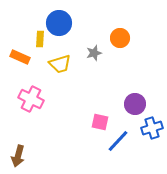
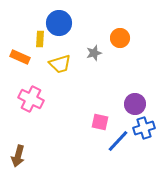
blue cross: moved 8 px left
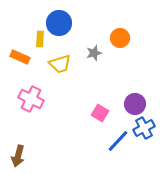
pink square: moved 9 px up; rotated 18 degrees clockwise
blue cross: rotated 10 degrees counterclockwise
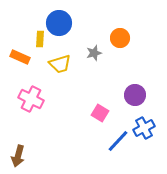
purple circle: moved 9 px up
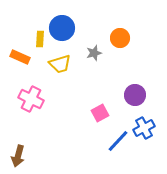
blue circle: moved 3 px right, 5 px down
pink square: rotated 30 degrees clockwise
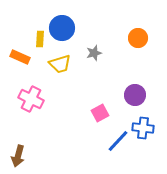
orange circle: moved 18 px right
blue cross: moved 1 px left; rotated 35 degrees clockwise
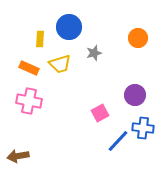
blue circle: moved 7 px right, 1 px up
orange rectangle: moved 9 px right, 11 px down
pink cross: moved 2 px left, 2 px down; rotated 15 degrees counterclockwise
brown arrow: rotated 65 degrees clockwise
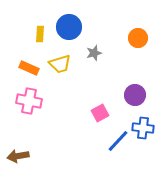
yellow rectangle: moved 5 px up
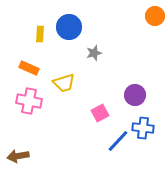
orange circle: moved 17 px right, 22 px up
yellow trapezoid: moved 4 px right, 19 px down
